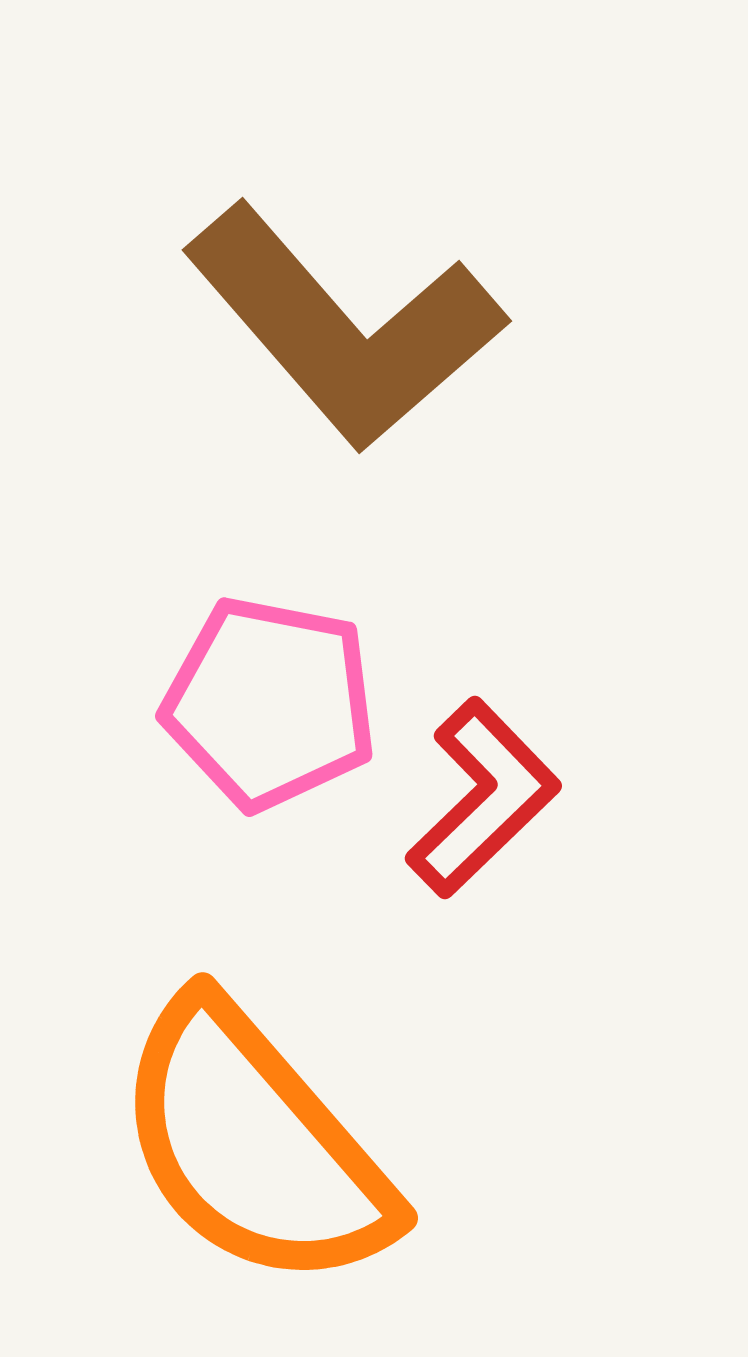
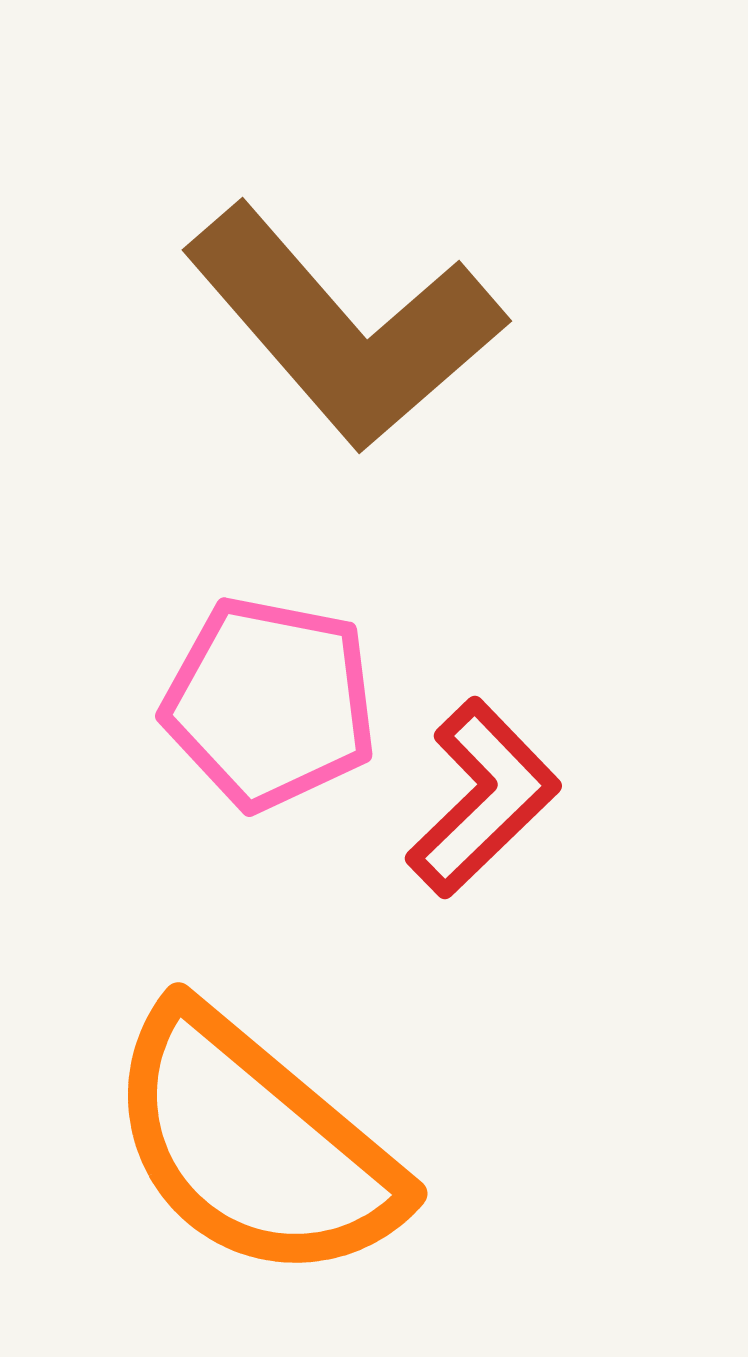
orange semicircle: rotated 9 degrees counterclockwise
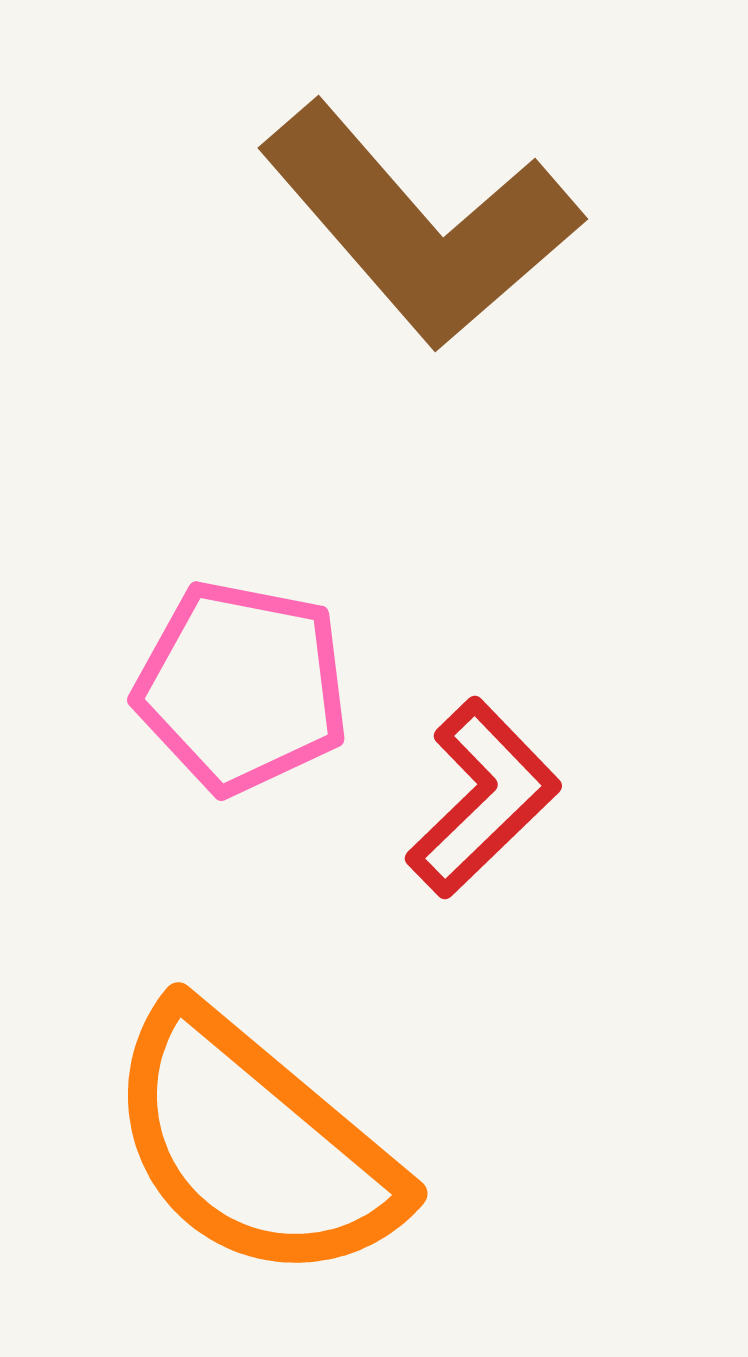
brown L-shape: moved 76 px right, 102 px up
pink pentagon: moved 28 px left, 16 px up
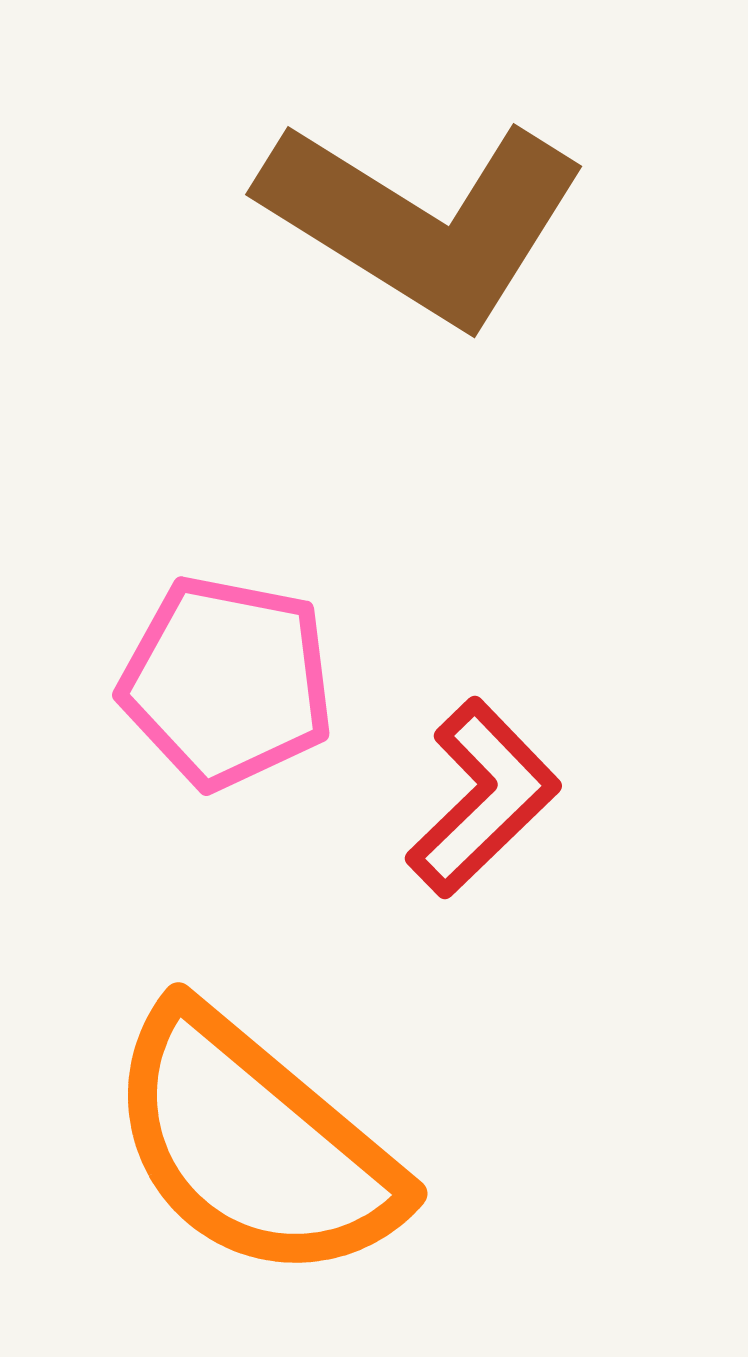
brown L-shape: moved 3 px right, 4 px up; rotated 17 degrees counterclockwise
pink pentagon: moved 15 px left, 5 px up
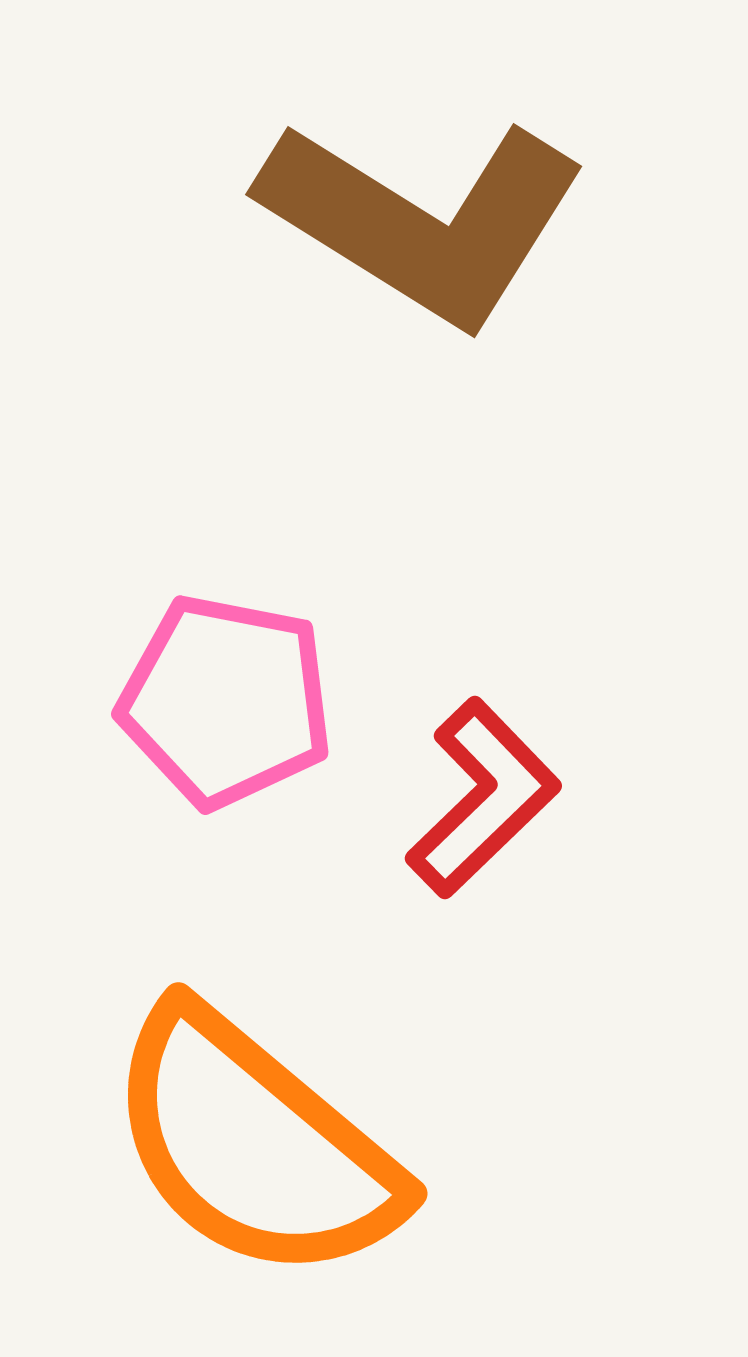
pink pentagon: moved 1 px left, 19 px down
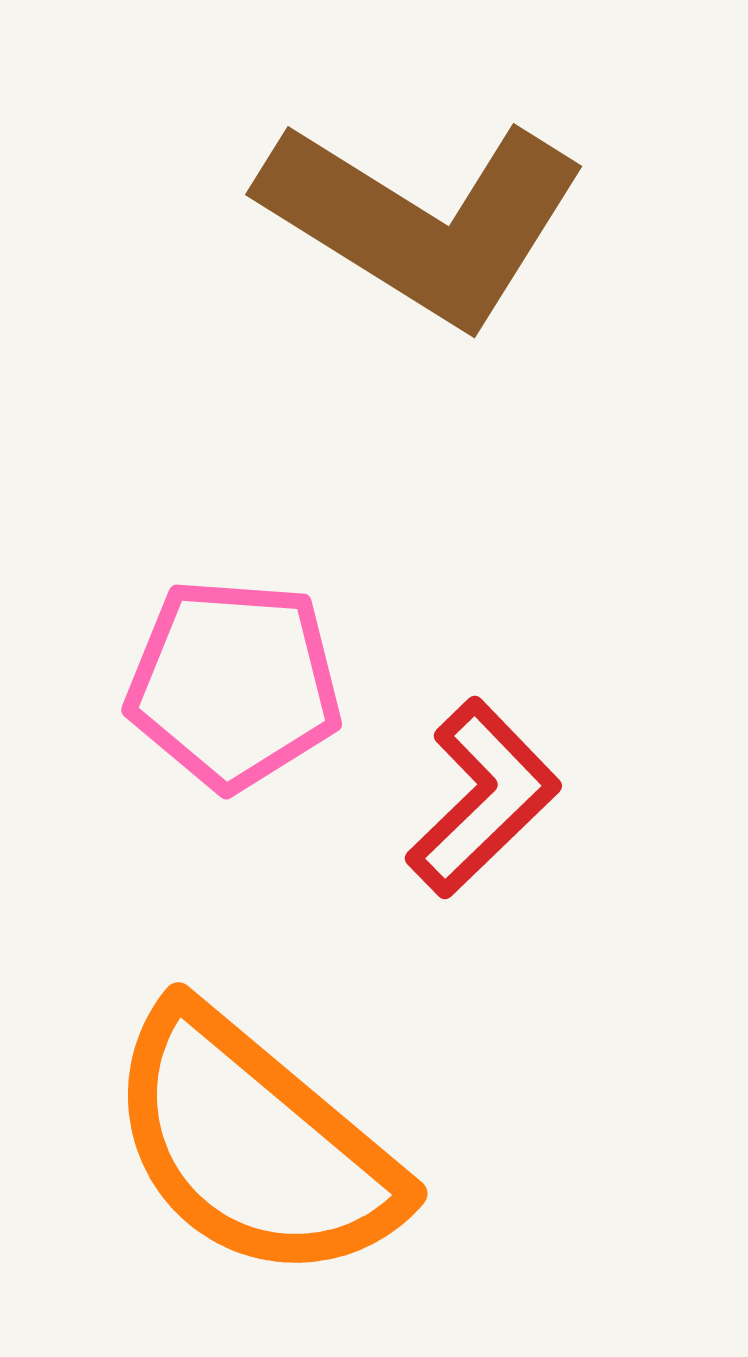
pink pentagon: moved 8 px right, 17 px up; rotated 7 degrees counterclockwise
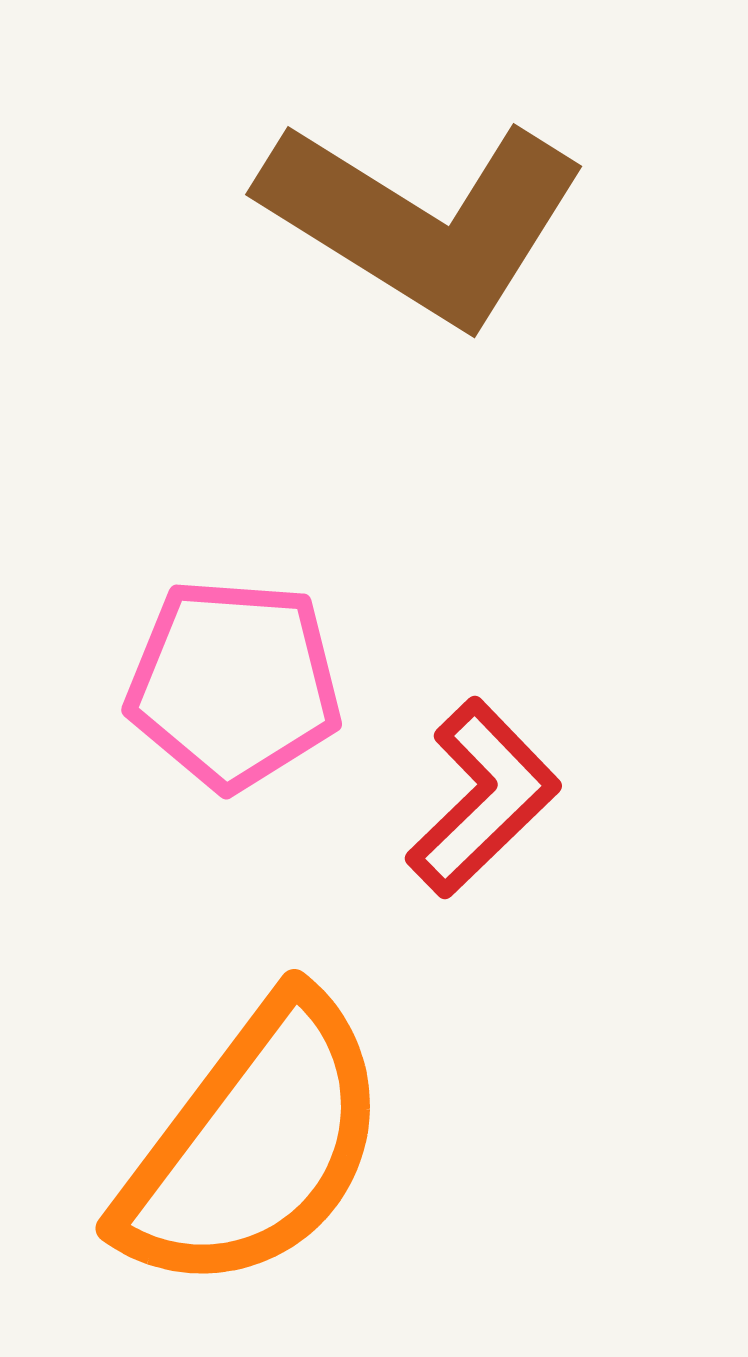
orange semicircle: rotated 93 degrees counterclockwise
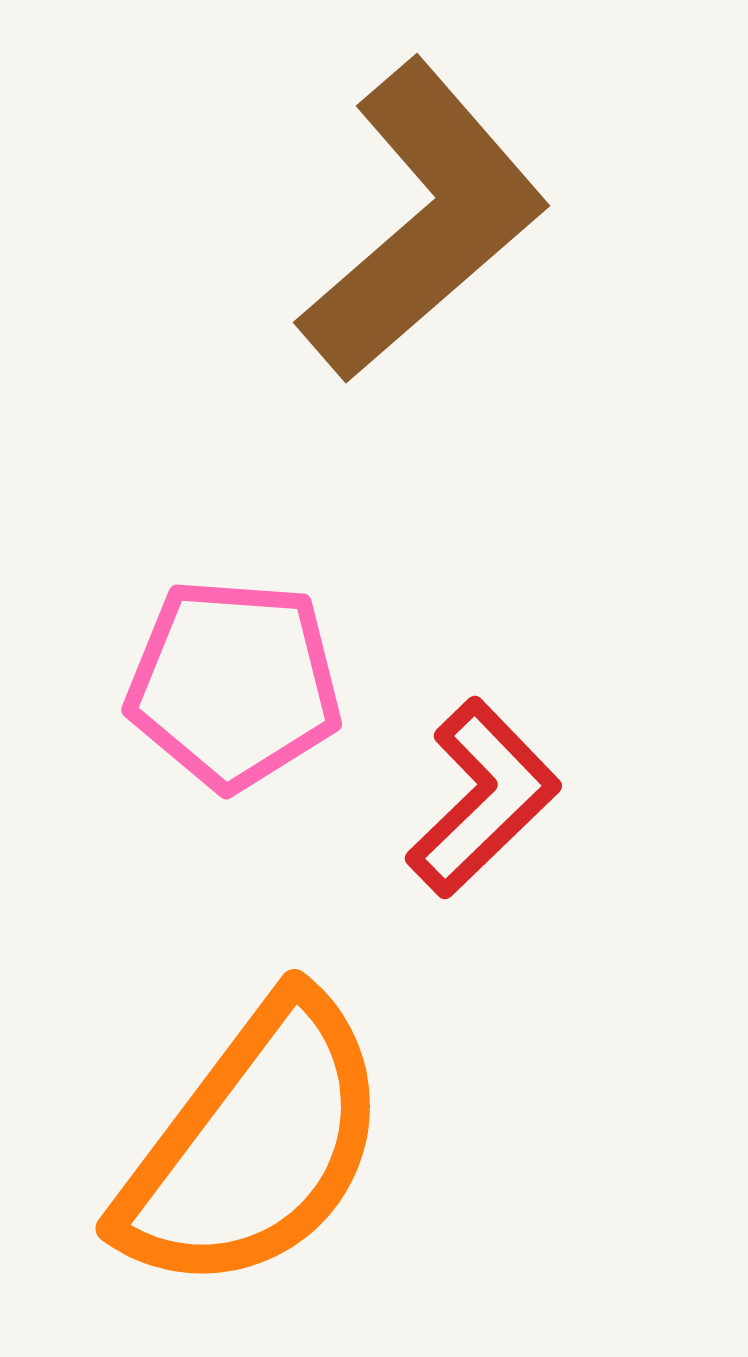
brown L-shape: rotated 73 degrees counterclockwise
